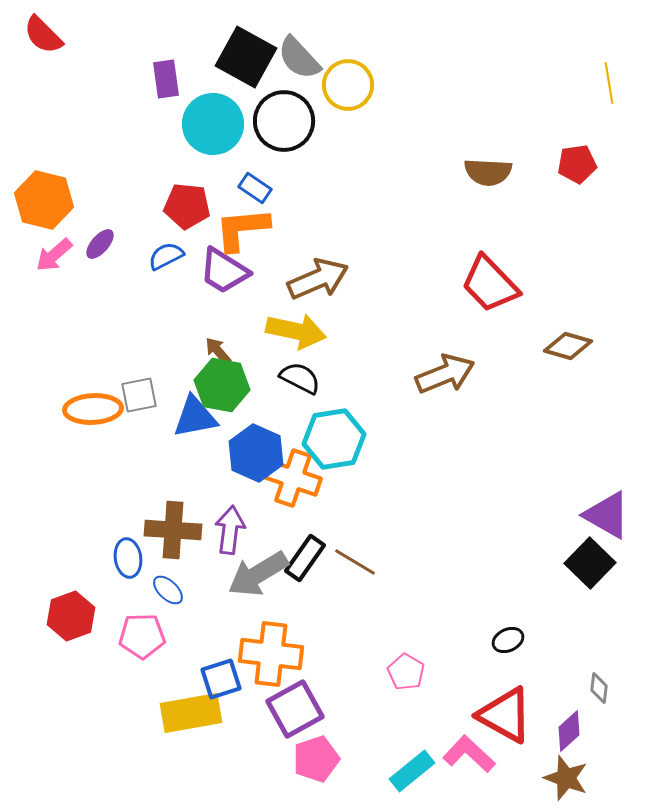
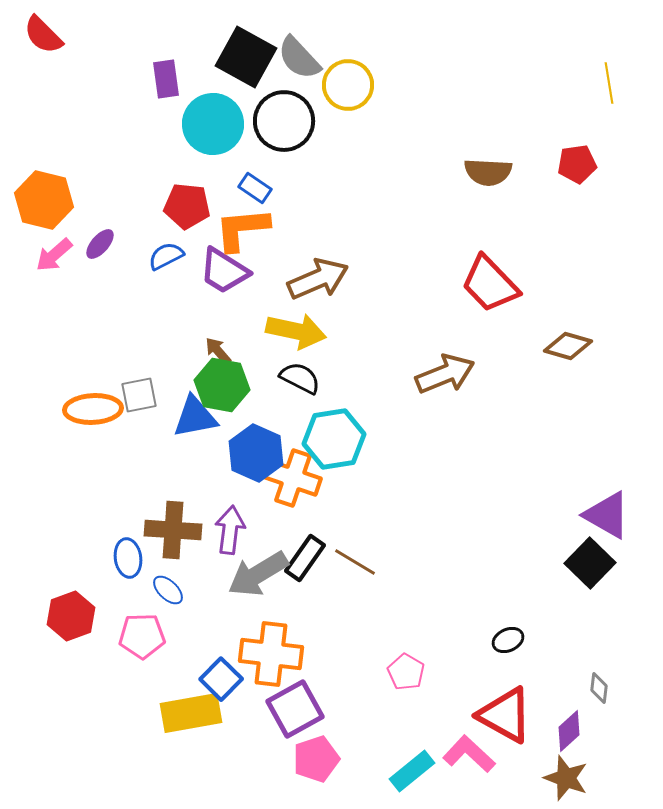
blue square at (221, 679): rotated 27 degrees counterclockwise
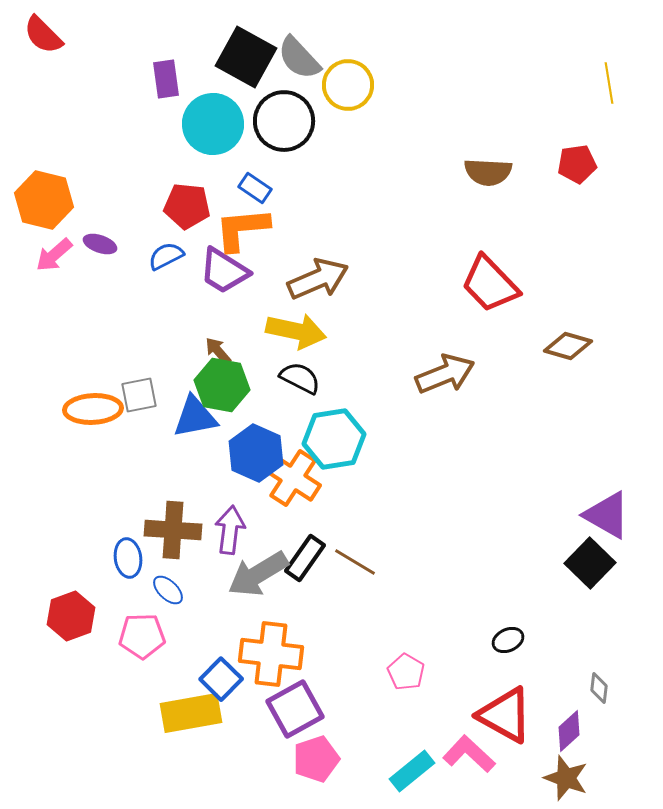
purple ellipse at (100, 244): rotated 68 degrees clockwise
orange cross at (293, 478): rotated 14 degrees clockwise
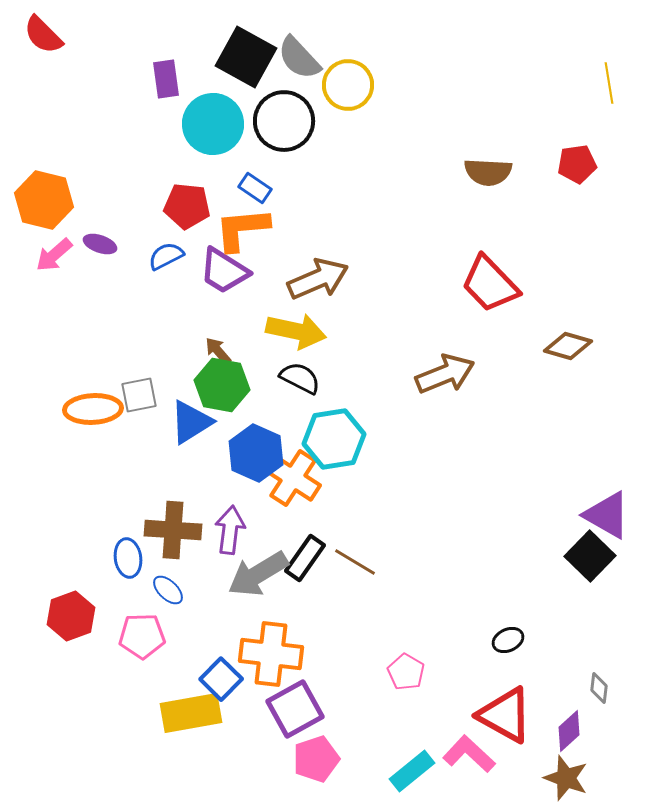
blue triangle at (195, 417): moved 4 px left, 5 px down; rotated 21 degrees counterclockwise
black square at (590, 563): moved 7 px up
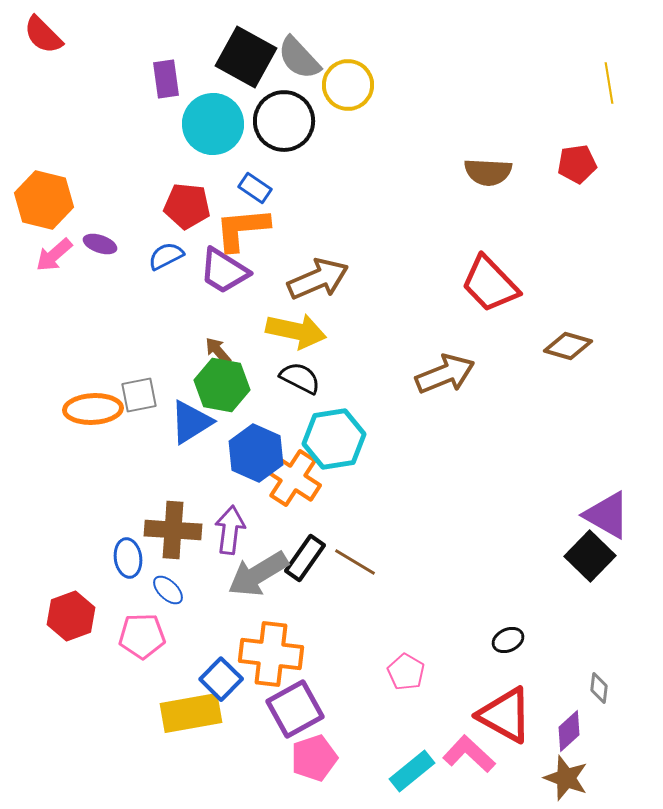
pink pentagon at (316, 759): moved 2 px left, 1 px up
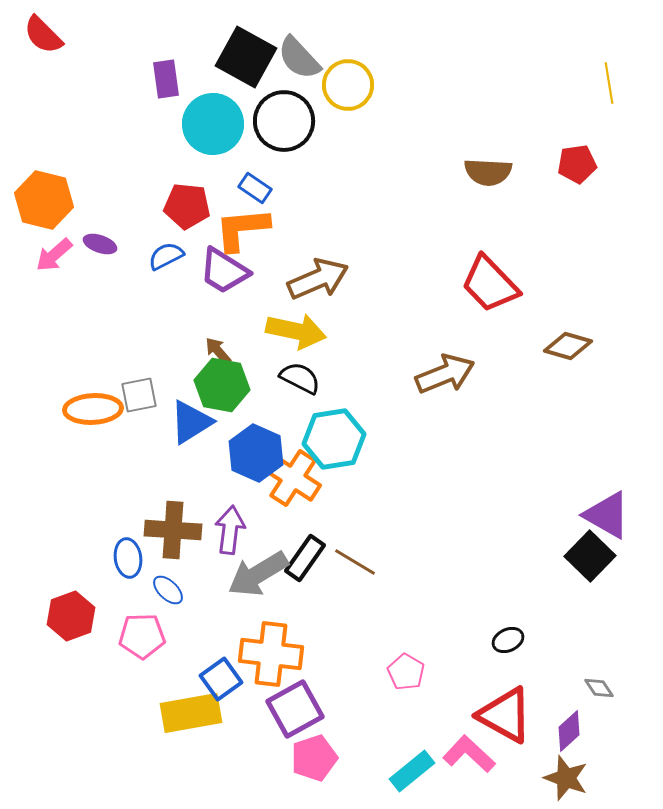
blue square at (221, 679): rotated 9 degrees clockwise
gray diamond at (599, 688): rotated 40 degrees counterclockwise
